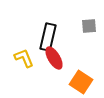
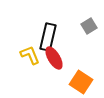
gray square: rotated 28 degrees counterclockwise
yellow L-shape: moved 6 px right, 3 px up
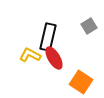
yellow L-shape: rotated 40 degrees counterclockwise
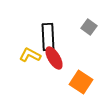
gray square: moved 1 px down; rotated 21 degrees counterclockwise
black rectangle: rotated 16 degrees counterclockwise
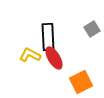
gray square: moved 3 px right, 2 px down; rotated 21 degrees clockwise
orange square: rotated 30 degrees clockwise
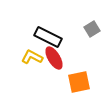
black rectangle: rotated 60 degrees counterclockwise
yellow L-shape: moved 2 px right, 2 px down
orange square: moved 2 px left; rotated 15 degrees clockwise
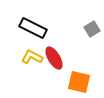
black rectangle: moved 15 px left, 9 px up
orange square: rotated 25 degrees clockwise
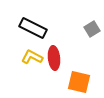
red ellipse: rotated 25 degrees clockwise
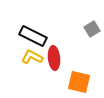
black rectangle: moved 8 px down
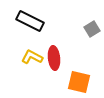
black rectangle: moved 3 px left, 15 px up
